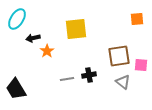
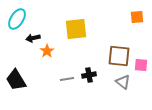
orange square: moved 2 px up
brown square: rotated 15 degrees clockwise
black trapezoid: moved 9 px up
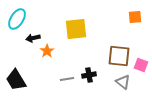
orange square: moved 2 px left
pink square: rotated 16 degrees clockwise
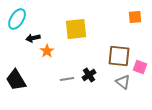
pink square: moved 1 px left, 2 px down
black cross: rotated 24 degrees counterclockwise
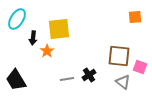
yellow square: moved 17 px left
black arrow: rotated 72 degrees counterclockwise
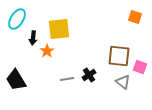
orange square: rotated 24 degrees clockwise
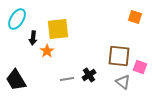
yellow square: moved 1 px left
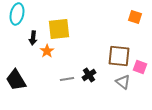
cyan ellipse: moved 5 px up; rotated 20 degrees counterclockwise
yellow square: moved 1 px right
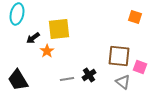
black arrow: rotated 48 degrees clockwise
black trapezoid: moved 2 px right
